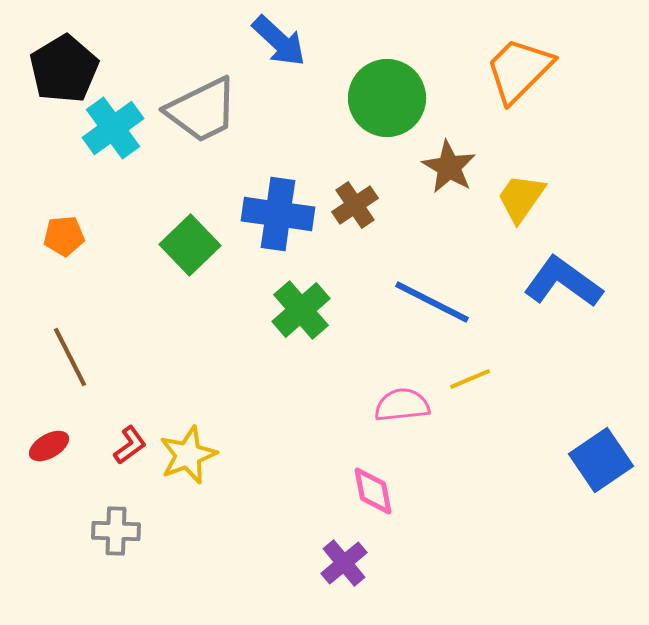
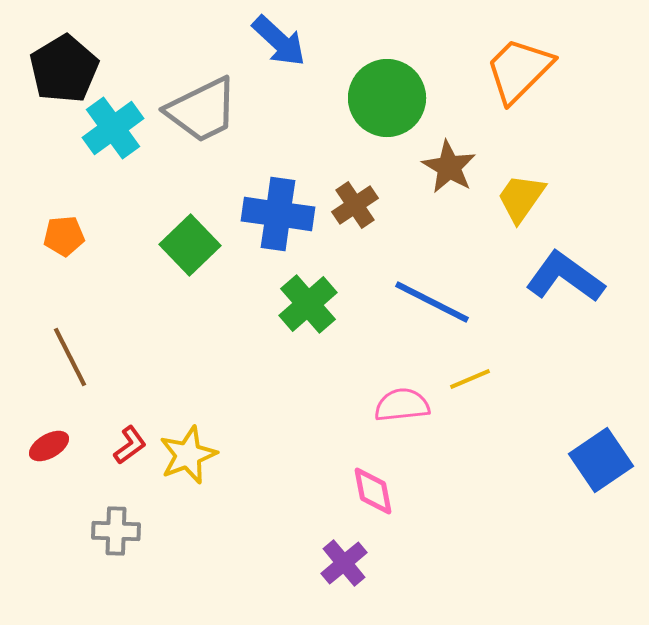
blue L-shape: moved 2 px right, 5 px up
green cross: moved 7 px right, 6 px up
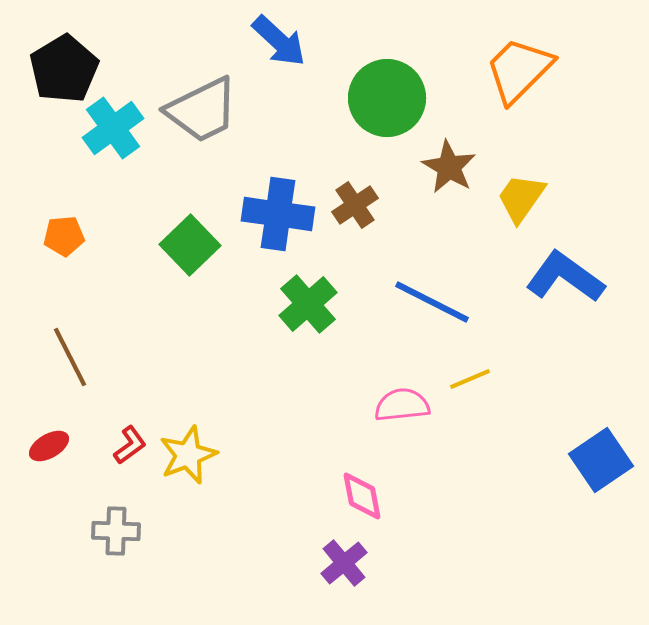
pink diamond: moved 11 px left, 5 px down
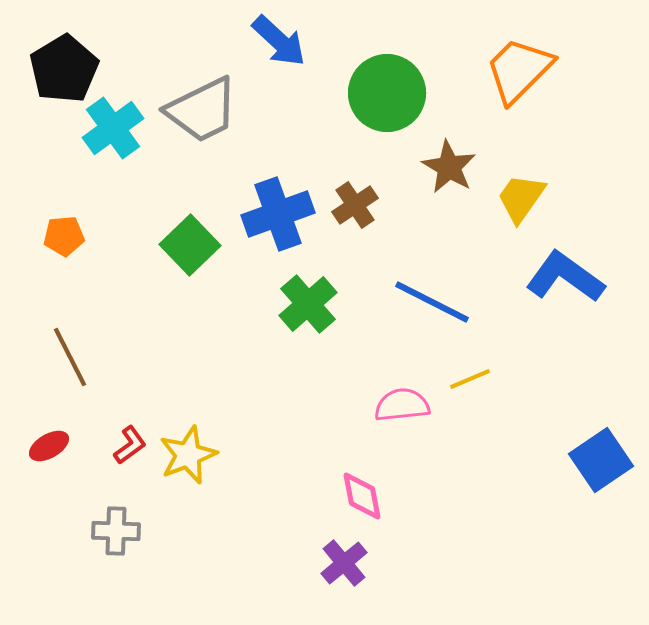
green circle: moved 5 px up
blue cross: rotated 28 degrees counterclockwise
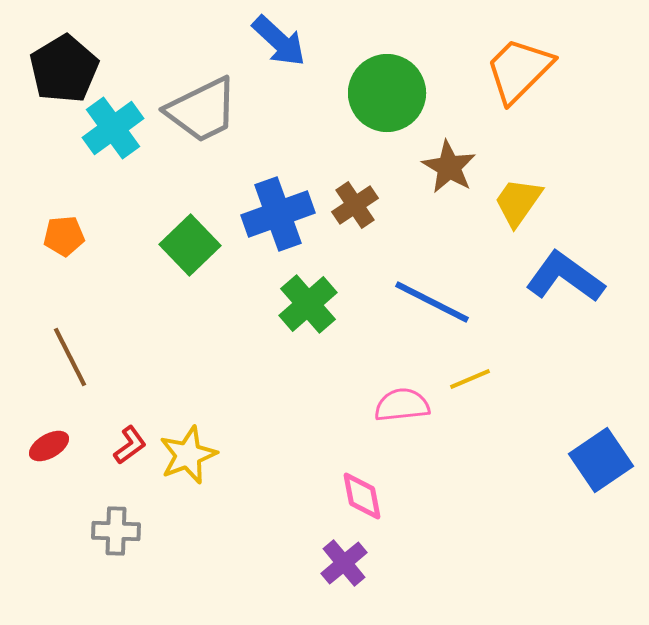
yellow trapezoid: moved 3 px left, 4 px down
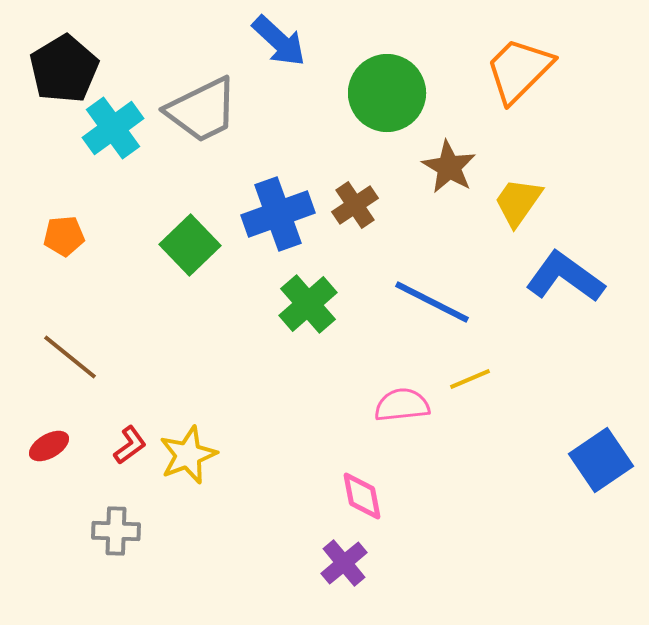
brown line: rotated 24 degrees counterclockwise
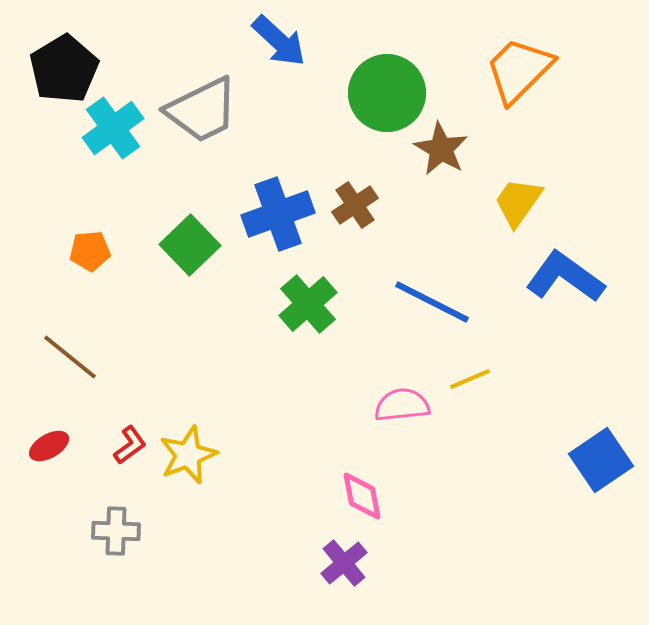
brown star: moved 8 px left, 18 px up
orange pentagon: moved 26 px right, 15 px down
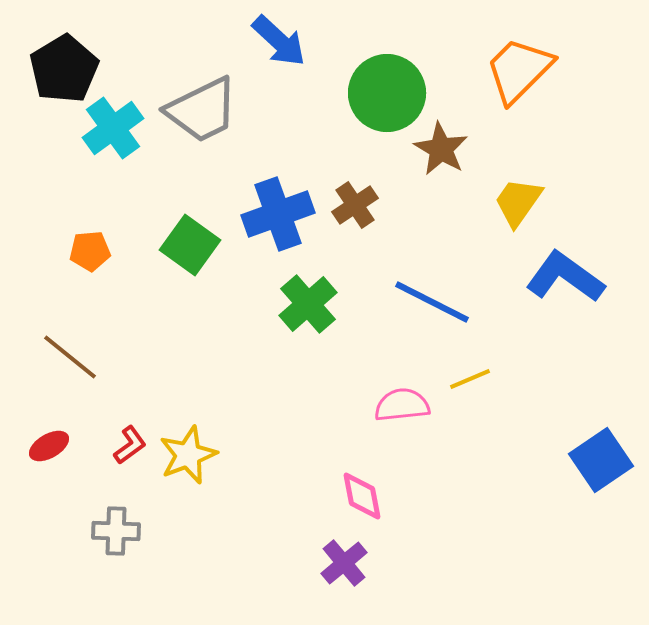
green square: rotated 10 degrees counterclockwise
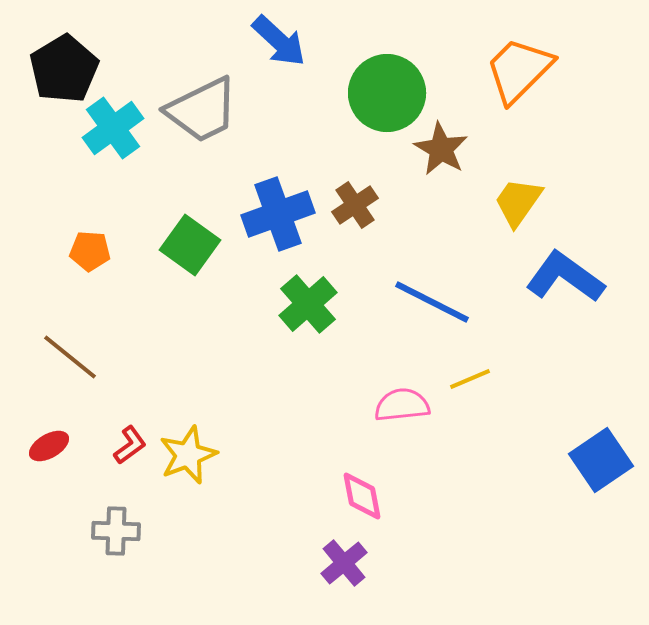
orange pentagon: rotated 9 degrees clockwise
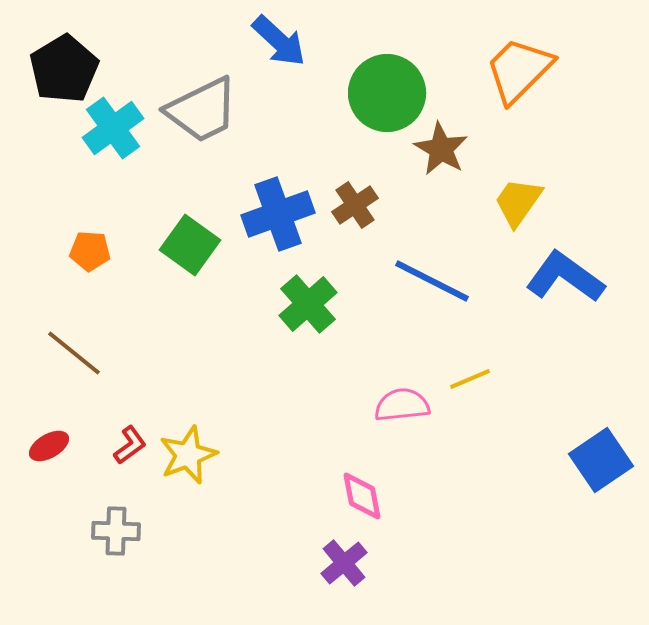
blue line: moved 21 px up
brown line: moved 4 px right, 4 px up
